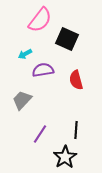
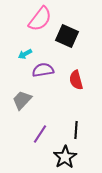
pink semicircle: moved 1 px up
black square: moved 3 px up
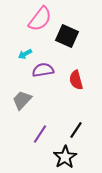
black line: rotated 30 degrees clockwise
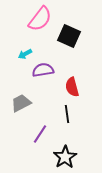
black square: moved 2 px right
red semicircle: moved 4 px left, 7 px down
gray trapezoid: moved 1 px left, 3 px down; rotated 20 degrees clockwise
black line: moved 9 px left, 16 px up; rotated 42 degrees counterclockwise
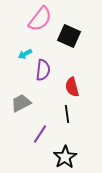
purple semicircle: rotated 105 degrees clockwise
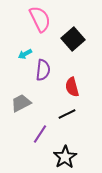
pink semicircle: rotated 64 degrees counterclockwise
black square: moved 4 px right, 3 px down; rotated 25 degrees clockwise
black line: rotated 72 degrees clockwise
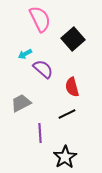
purple semicircle: moved 1 px up; rotated 55 degrees counterclockwise
purple line: moved 1 px up; rotated 36 degrees counterclockwise
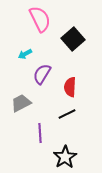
purple semicircle: moved 1 px left, 5 px down; rotated 100 degrees counterclockwise
red semicircle: moved 2 px left; rotated 18 degrees clockwise
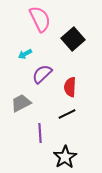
purple semicircle: rotated 15 degrees clockwise
